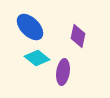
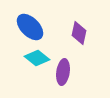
purple diamond: moved 1 px right, 3 px up
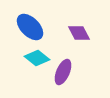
purple diamond: rotated 40 degrees counterclockwise
purple ellipse: rotated 15 degrees clockwise
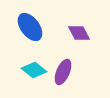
blue ellipse: rotated 8 degrees clockwise
cyan diamond: moved 3 px left, 12 px down
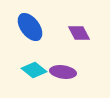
purple ellipse: rotated 75 degrees clockwise
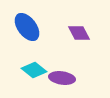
blue ellipse: moved 3 px left
purple ellipse: moved 1 px left, 6 px down
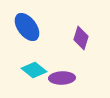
purple diamond: moved 2 px right, 5 px down; rotated 45 degrees clockwise
purple ellipse: rotated 10 degrees counterclockwise
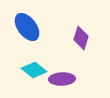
purple ellipse: moved 1 px down
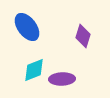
purple diamond: moved 2 px right, 2 px up
cyan diamond: rotated 60 degrees counterclockwise
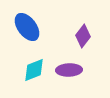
purple diamond: rotated 20 degrees clockwise
purple ellipse: moved 7 px right, 9 px up
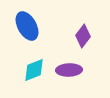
blue ellipse: moved 1 px up; rotated 8 degrees clockwise
